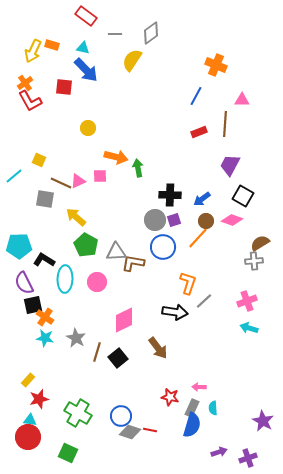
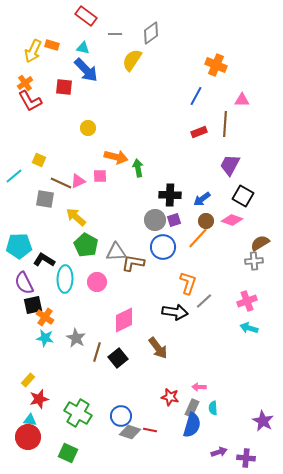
purple cross at (248, 458): moved 2 px left; rotated 24 degrees clockwise
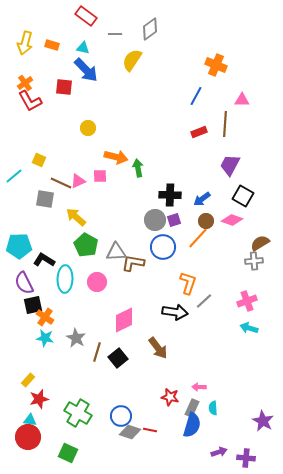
gray diamond at (151, 33): moved 1 px left, 4 px up
yellow arrow at (33, 51): moved 8 px left, 8 px up; rotated 10 degrees counterclockwise
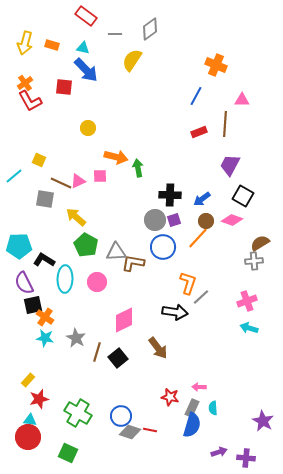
gray line at (204, 301): moved 3 px left, 4 px up
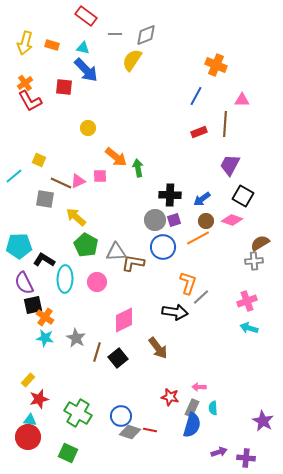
gray diamond at (150, 29): moved 4 px left, 6 px down; rotated 15 degrees clockwise
orange arrow at (116, 157): rotated 25 degrees clockwise
orange line at (198, 238): rotated 20 degrees clockwise
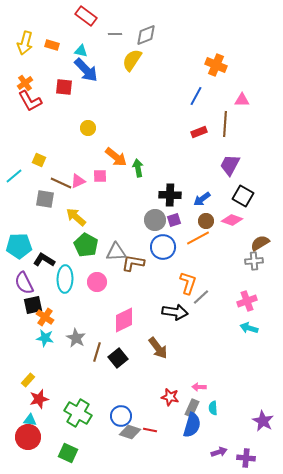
cyan triangle at (83, 48): moved 2 px left, 3 px down
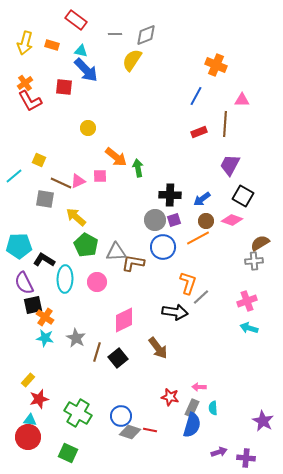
red rectangle at (86, 16): moved 10 px left, 4 px down
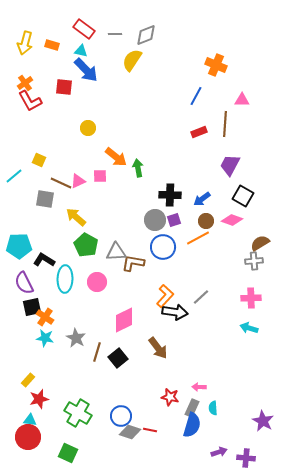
red rectangle at (76, 20): moved 8 px right, 9 px down
orange L-shape at (188, 283): moved 23 px left, 13 px down; rotated 25 degrees clockwise
pink cross at (247, 301): moved 4 px right, 3 px up; rotated 18 degrees clockwise
black square at (33, 305): moved 1 px left, 2 px down
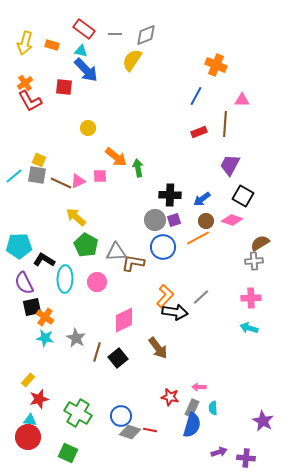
gray square at (45, 199): moved 8 px left, 24 px up
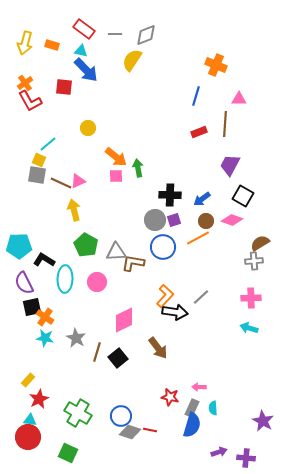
blue line at (196, 96): rotated 12 degrees counterclockwise
pink triangle at (242, 100): moved 3 px left, 1 px up
cyan line at (14, 176): moved 34 px right, 32 px up
pink square at (100, 176): moved 16 px right
yellow arrow at (76, 217): moved 2 px left, 7 px up; rotated 35 degrees clockwise
red star at (39, 399): rotated 12 degrees counterclockwise
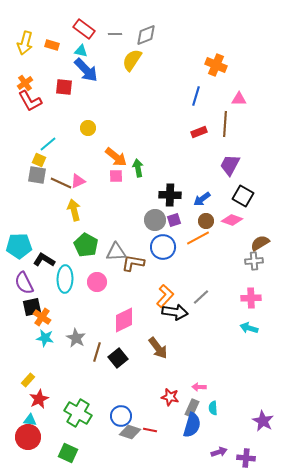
orange cross at (45, 317): moved 3 px left
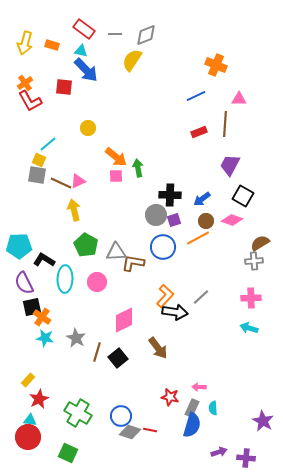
blue line at (196, 96): rotated 48 degrees clockwise
gray circle at (155, 220): moved 1 px right, 5 px up
